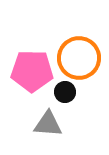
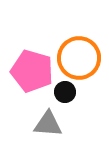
pink pentagon: rotated 15 degrees clockwise
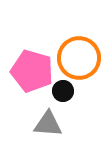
black circle: moved 2 px left, 1 px up
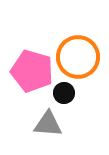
orange circle: moved 1 px left, 1 px up
black circle: moved 1 px right, 2 px down
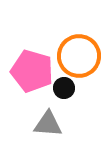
orange circle: moved 1 px right, 1 px up
black circle: moved 5 px up
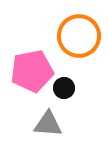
orange circle: moved 20 px up
pink pentagon: rotated 27 degrees counterclockwise
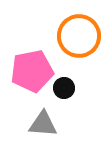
gray triangle: moved 5 px left
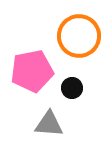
black circle: moved 8 px right
gray triangle: moved 6 px right
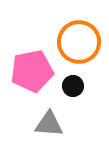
orange circle: moved 6 px down
black circle: moved 1 px right, 2 px up
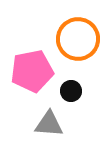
orange circle: moved 1 px left, 3 px up
black circle: moved 2 px left, 5 px down
